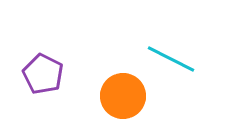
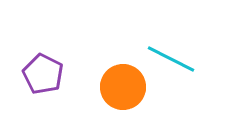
orange circle: moved 9 px up
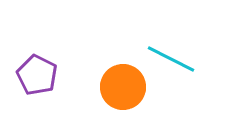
purple pentagon: moved 6 px left, 1 px down
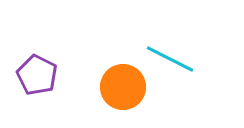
cyan line: moved 1 px left
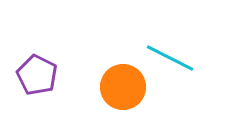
cyan line: moved 1 px up
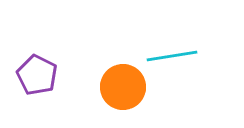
cyan line: moved 2 px right, 2 px up; rotated 36 degrees counterclockwise
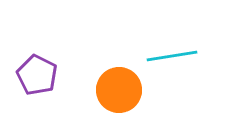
orange circle: moved 4 px left, 3 px down
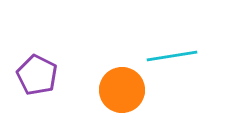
orange circle: moved 3 px right
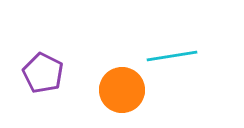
purple pentagon: moved 6 px right, 2 px up
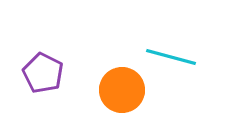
cyan line: moved 1 px left, 1 px down; rotated 24 degrees clockwise
